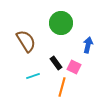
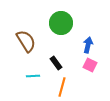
pink square: moved 16 px right, 2 px up
cyan line: rotated 16 degrees clockwise
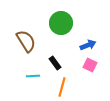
blue arrow: rotated 56 degrees clockwise
black rectangle: moved 1 px left
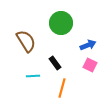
orange line: moved 1 px down
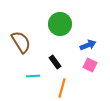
green circle: moved 1 px left, 1 px down
brown semicircle: moved 5 px left, 1 px down
black rectangle: moved 1 px up
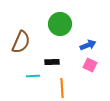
brown semicircle: rotated 55 degrees clockwise
black rectangle: moved 3 px left; rotated 56 degrees counterclockwise
orange line: rotated 18 degrees counterclockwise
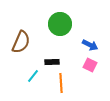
blue arrow: moved 2 px right; rotated 49 degrees clockwise
cyan line: rotated 48 degrees counterclockwise
orange line: moved 1 px left, 5 px up
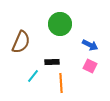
pink square: moved 1 px down
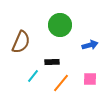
green circle: moved 1 px down
blue arrow: rotated 42 degrees counterclockwise
pink square: moved 13 px down; rotated 24 degrees counterclockwise
orange line: rotated 42 degrees clockwise
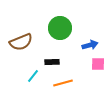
green circle: moved 3 px down
brown semicircle: rotated 45 degrees clockwise
pink square: moved 8 px right, 15 px up
orange line: moved 2 px right; rotated 36 degrees clockwise
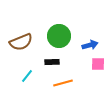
green circle: moved 1 px left, 8 px down
cyan line: moved 6 px left
